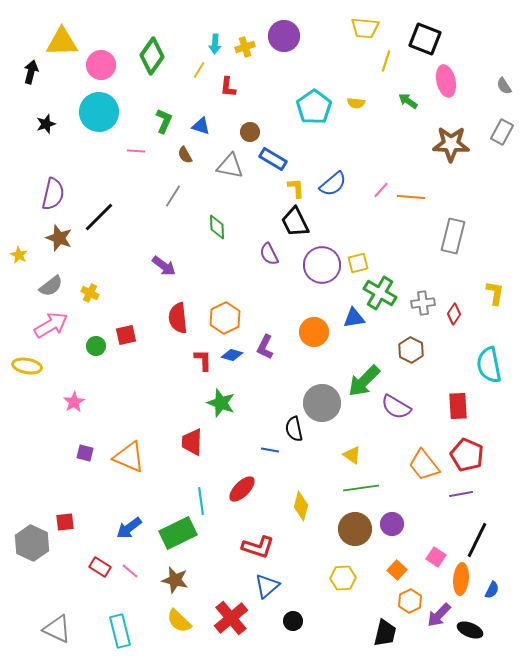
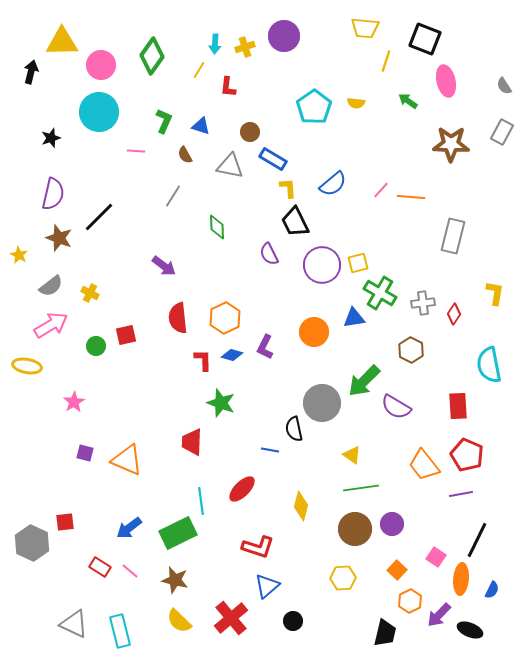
black star at (46, 124): moved 5 px right, 14 px down
yellow L-shape at (296, 188): moved 8 px left
orange triangle at (129, 457): moved 2 px left, 3 px down
gray triangle at (57, 629): moved 17 px right, 5 px up
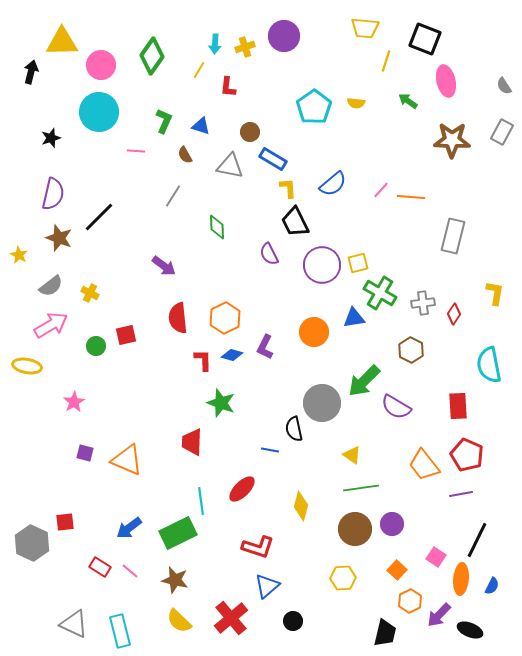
brown star at (451, 144): moved 1 px right, 4 px up
blue semicircle at (492, 590): moved 4 px up
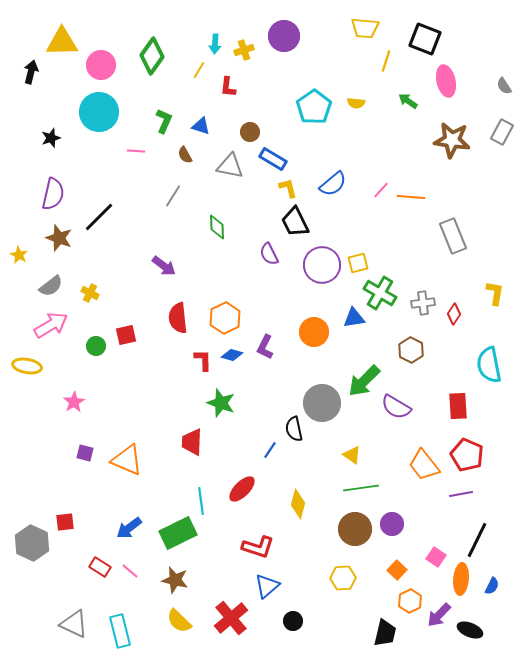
yellow cross at (245, 47): moved 1 px left, 3 px down
brown star at (452, 140): rotated 6 degrees clockwise
yellow L-shape at (288, 188): rotated 10 degrees counterclockwise
gray rectangle at (453, 236): rotated 36 degrees counterclockwise
blue line at (270, 450): rotated 66 degrees counterclockwise
yellow diamond at (301, 506): moved 3 px left, 2 px up
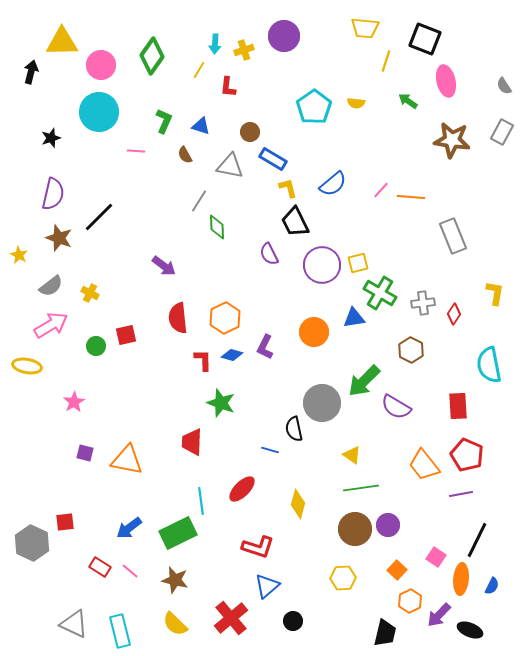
gray line at (173, 196): moved 26 px right, 5 px down
blue line at (270, 450): rotated 72 degrees clockwise
orange triangle at (127, 460): rotated 12 degrees counterclockwise
purple circle at (392, 524): moved 4 px left, 1 px down
yellow semicircle at (179, 621): moved 4 px left, 3 px down
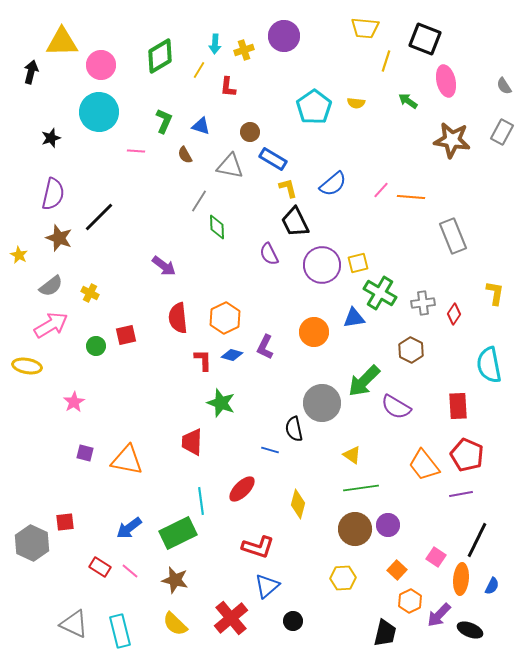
green diamond at (152, 56): moved 8 px right; rotated 24 degrees clockwise
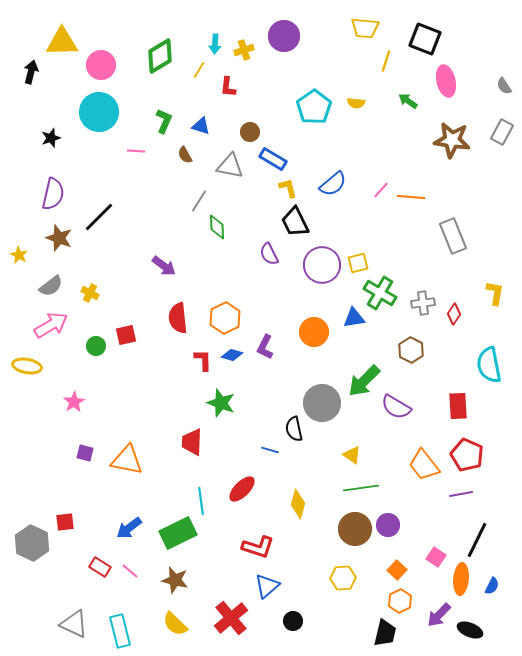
orange hexagon at (410, 601): moved 10 px left
